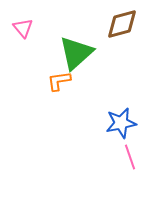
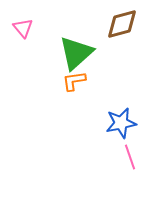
orange L-shape: moved 15 px right
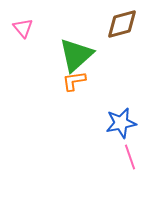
green triangle: moved 2 px down
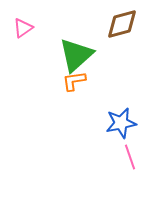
pink triangle: rotated 35 degrees clockwise
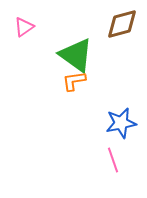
pink triangle: moved 1 px right, 1 px up
green triangle: rotated 42 degrees counterclockwise
pink line: moved 17 px left, 3 px down
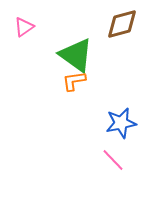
pink line: rotated 25 degrees counterclockwise
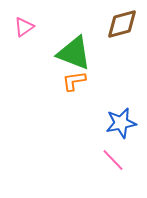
green triangle: moved 2 px left, 2 px up; rotated 15 degrees counterclockwise
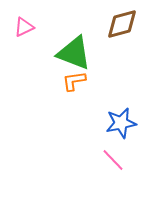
pink triangle: rotated 10 degrees clockwise
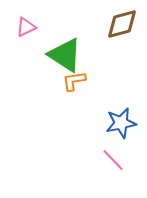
pink triangle: moved 2 px right
green triangle: moved 9 px left, 2 px down; rotated 12 degrees clockwise
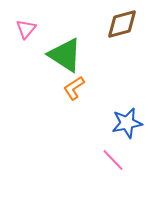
pink triangle: moved 2 px down; rotated 25 degrees counterclockwise
orange L-shape: moved 7 px down; rotated 25 degrees counterclockwise
blue star: moved 6 px right
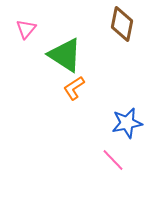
brown diamond: rotated 64 degrees counterclockwise
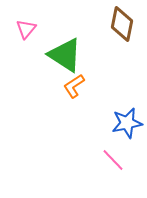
orange L-shape: moved 2 px up
